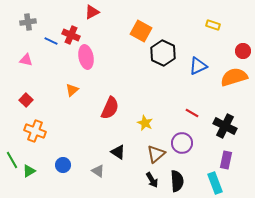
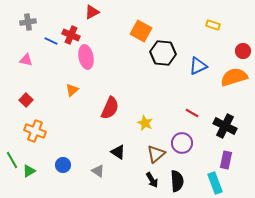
black hexagon: rotated 20 degrees counterclockwise
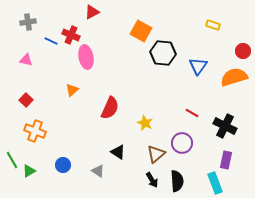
blue triangle: rotated 30 degrees counterclockwise
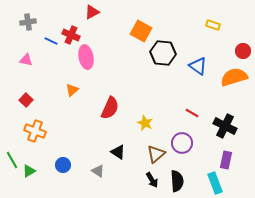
blue triangle: rotated 30 degrees counterclockwise
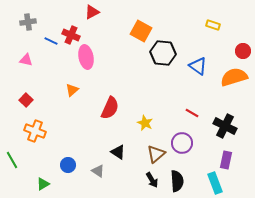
blue circle: moved 5 px right
green triangle: moved 14 px right, 13 px down
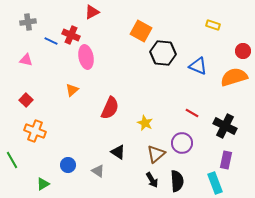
blue triangle: rotated 12 degrees counterclockwise
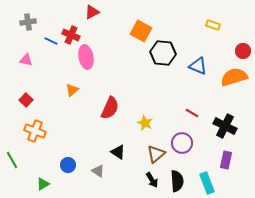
cyan rectangle: moved 8 px left
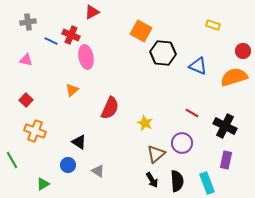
black triangle: moved 39 px left, 10 px up
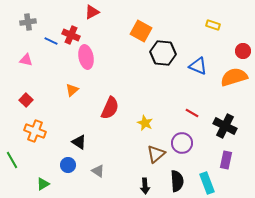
black arrow: moved 7 px left, 6 px down; rotated 28 degrees clockwise
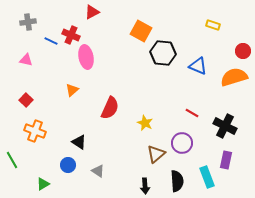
cyan rectangle: moved 6 px up
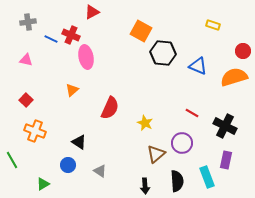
blue line: moved 2 px up
gray triangle: moved 2 px right
